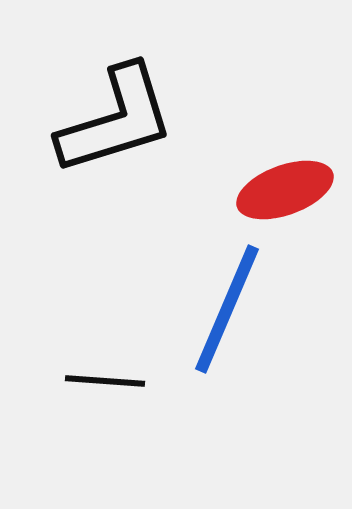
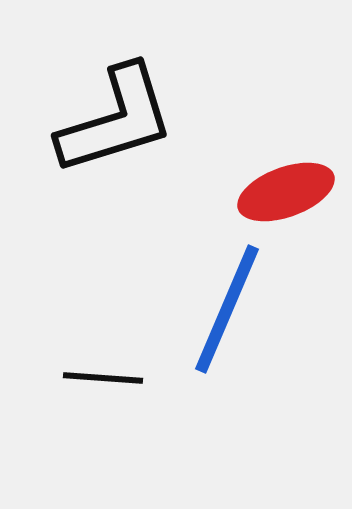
red ellipse: moved 1 px right, 2 px down
black line: moved 2 px left, 3 px up
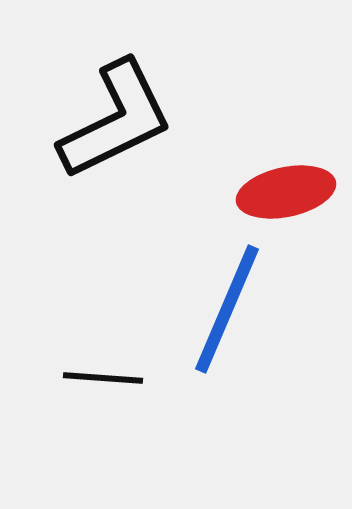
black L-shape: rotated 9 degrees counterclockwise
red ellipse: rotated 8 degrees clockwise
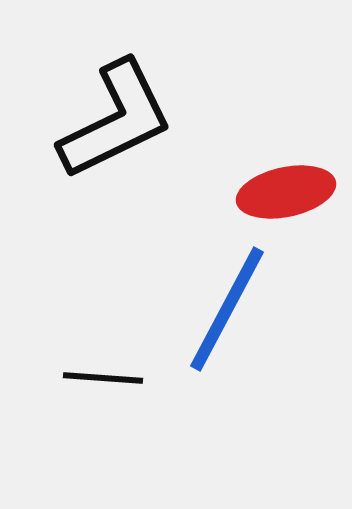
blue line: rotated 5 degrees clockwise
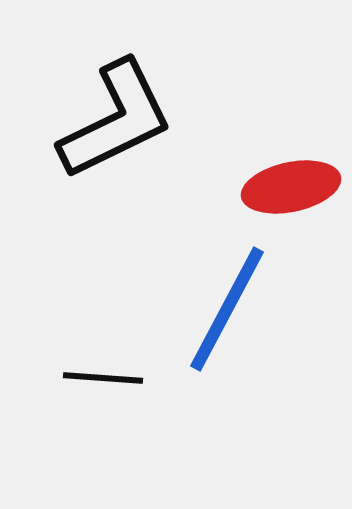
red ellipse: moved 5 px right, 5 px up
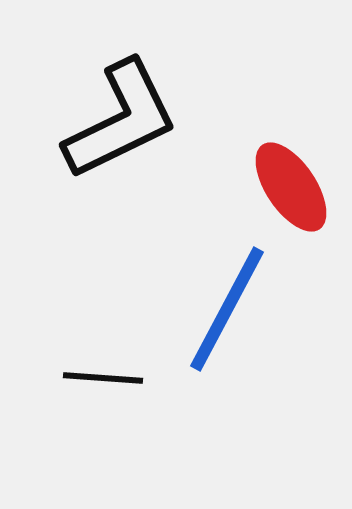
black L-shape: moved 5 px right
red ellipse: rotated 68 degrees clockwise
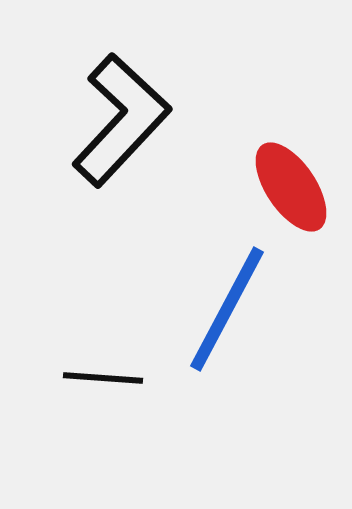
black L-shape: rotated 21 degrees counterclockwise
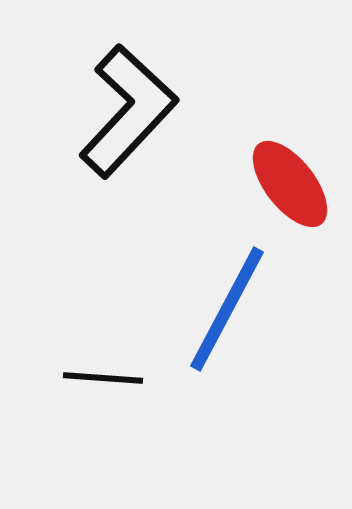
black L-shape: moved 7 px right, 9 px up
red ellipse: moved 1 px left, 3 px up; rotated 4 degrees counterclockwise
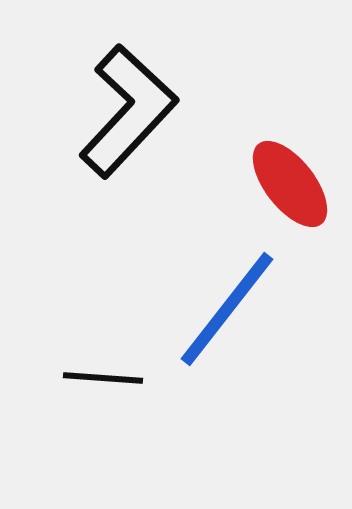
blue line: rotated 10 degrees clockwise
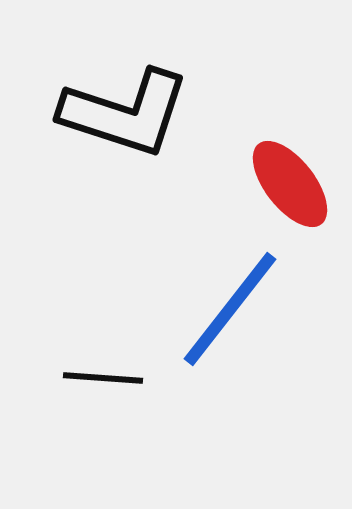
black L-shape: moved 3 px left, 2 px down; rotated 65 degrees clockwise
blue line: moved 3 px right
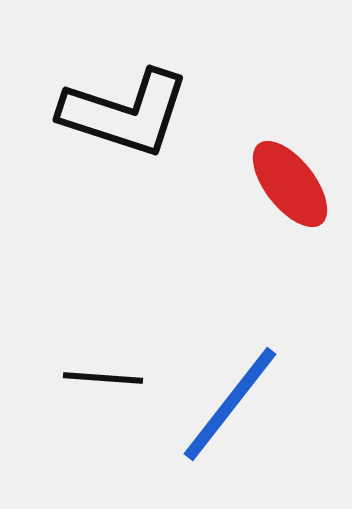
blue line: moved 95 px down
